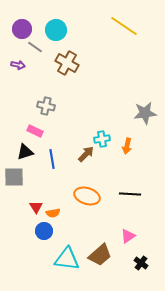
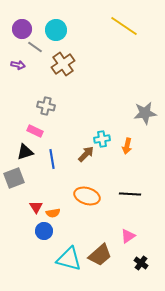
brown cross: moved 4 px left, 1 px down; rotated 25 degrees clockwise
gray square: moved 1 px down; rotated 20 degrees counterclockwise
cyan triangle: moved 2 px right; rotated 8 degrees clockwise
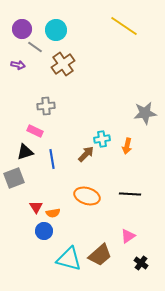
gray cross: rotated 18 degrees counterclockwise
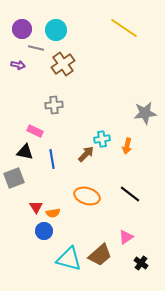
yellow line: moved 2 px down
gray line: moved 1 px right, 1 px down; rotated 21 degrees counterclockwise
gray cross: moved 8 px right, 1 px up
black triangle: rotated 30 degrees clockwise
black line: rotated 35 degrees clockwise
pink triangle: moved 2 px left, 1 px down
